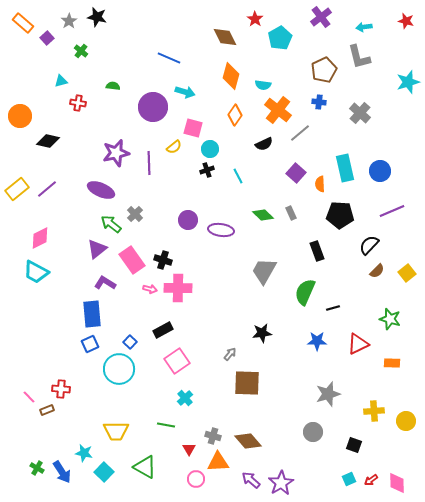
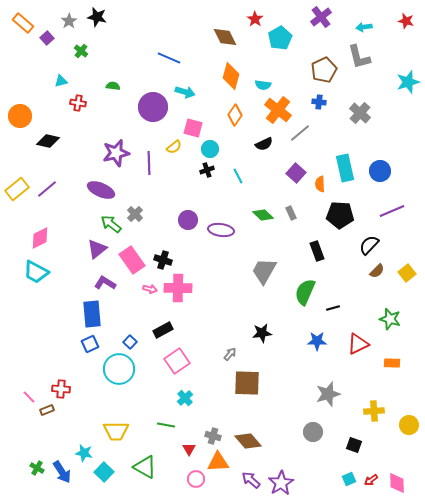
yellow circle at (406, 421): moved 3 px right, 4 px down
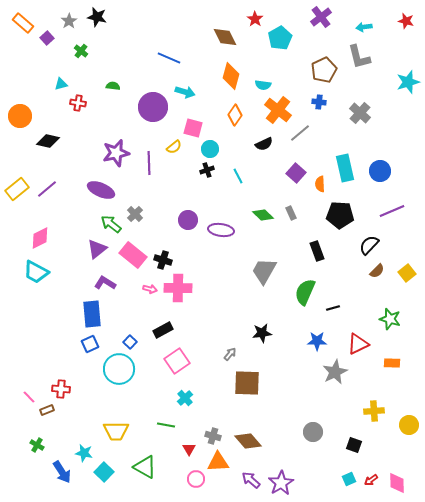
cyan triangle at (61, 81): moved 3 px down
pink rectangle at (132, 260): moved 1 px right, 5 px up; rotated 16 degrees counterclockwise
gray star at (328, 394): moved 7 px right, 22 px up; rotated 10 degrees counterclockwise
green cross at (37, 468): moved 23 px up
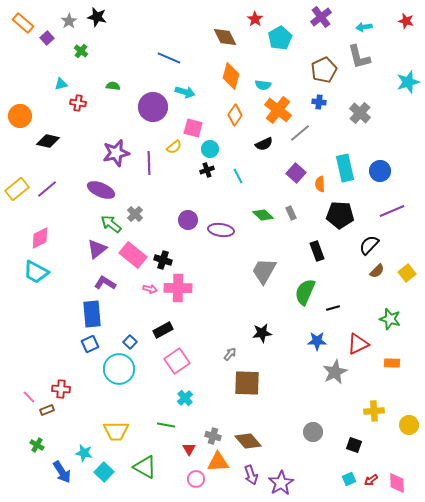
purple arrow at (251, 480): moved 5 px up; rotated 150 degrees counterclockwise
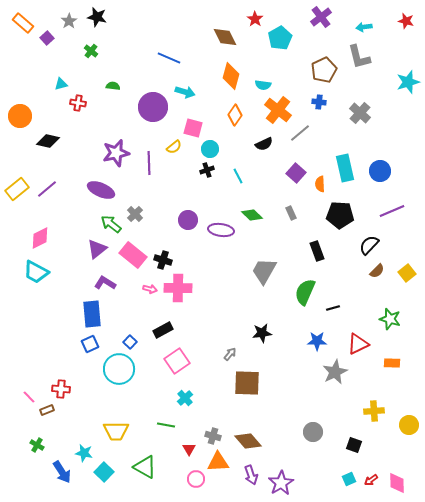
green cross at (81, 51): moved 10 px right
green diamond at (263, 215): moved 11 px left
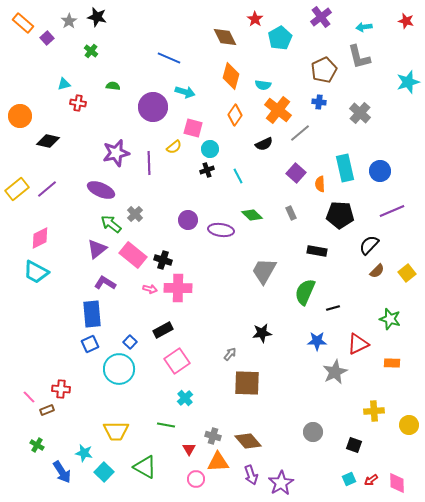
cyan triangle at (61, 84): moved 3 px right
black rectangle at (317, 251): rotated 60 degrees counterclockwise
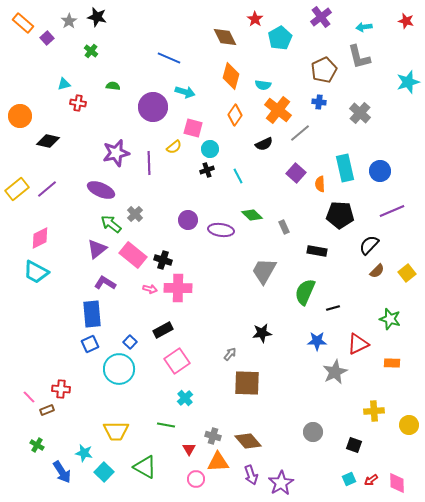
gray rectangle at (291, 213): moved 7 px left, 14 px down
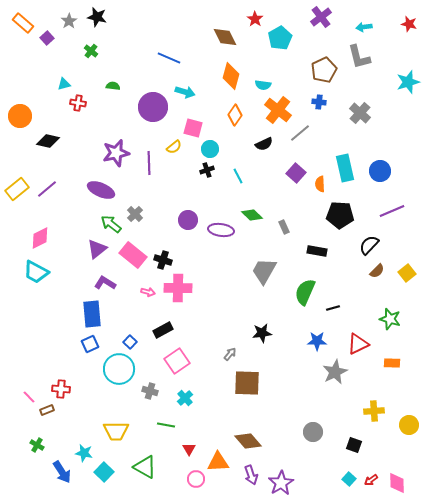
red star at (406, 21): moved 3 px right, 3 px down
pink arrow at (150, 289): moved 2 px left, 3 px down
gray cross at (213, 436): moved 63 px left, 45 px up
cyan square at (349, 479): rotated 24 degrees counterclockwise
